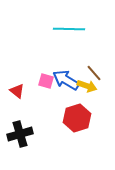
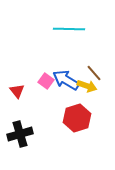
pink square: rotated 21 degrees clockwise
red triangle: rotated 14 degrees clockwise
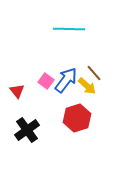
blue arrow: rotated 96 degrees clockwise
yellow arrow: rotated 24 degrees clockwise
black cross: moved 7 px right, 4 px up; rotated 20 degrees counterclockwise
